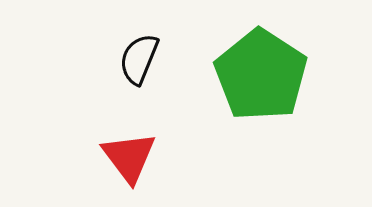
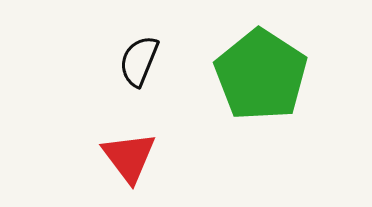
black semicircle: moved 2 px down
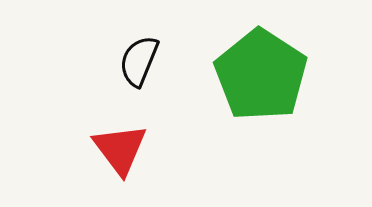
red triangle: moved 9 px left, 8 px up
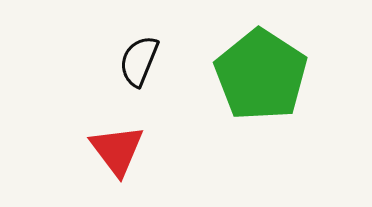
red triangle: moved 3 px left, 1 px down
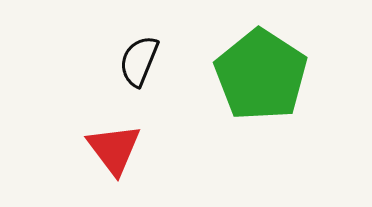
red triangle: moved 3 px left, 1 px up
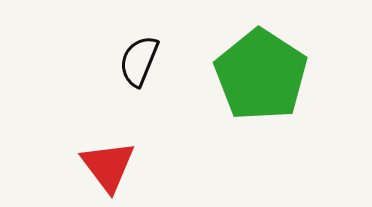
red triangle: moved 6 px left, 17 px down
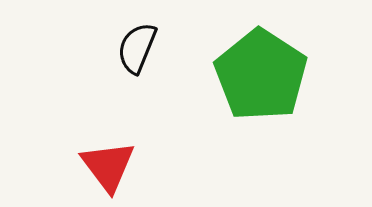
black semicircle: moved 2 px left, 13 px up
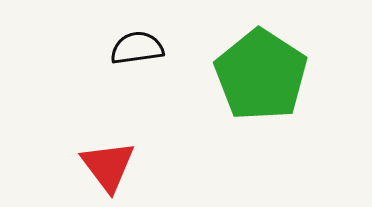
black semicircle: rotated 60 degrees clockwise
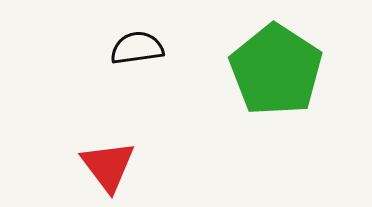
green pentagon: moved 15 px right, 5 px up
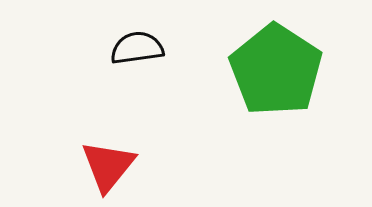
red triangle: rotated 16 degrees clockwise
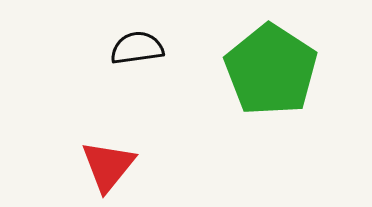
green pentagon: moved 5 px left
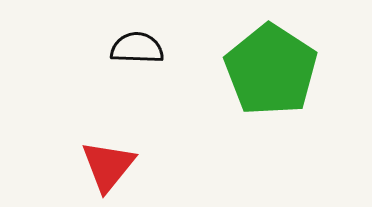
black semicircle: rotated 10 degrees clockwise
